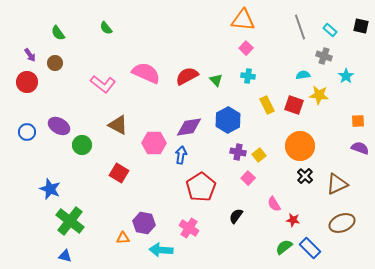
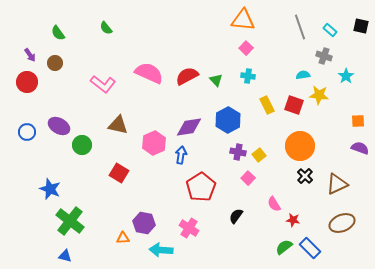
pink semicircle at (146, 73): moved 3 px right
brown triangle at (118, 125): rotated 15 degrees counterclockwise
pink hexagon at (154, 143): rotated 25 degrees counterclockwise
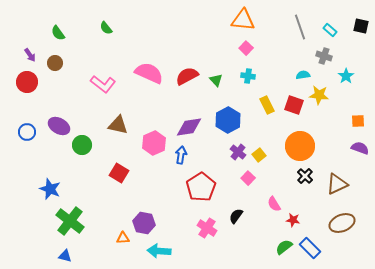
purple cross at (238, 152): rotated 28 degrees clockwise
pink cross at (189, 228): moved 18 px right
cyan arrow at (161, 250): moved 2 px left, 1 px down
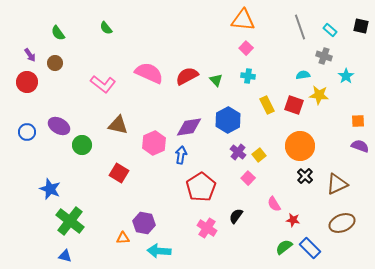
purple semicircle at (360, 148): moved 2 px up
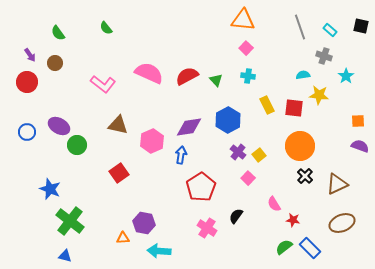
red square at (294, 105): moved 3 px down; rotated 12 degrees counterclockwise
pink hexagon at (154, 143): moved 2 px left, 2 px up
green circle at (82, 145): moved 5 px left
red square at (119, 173): rotated 24 degrees clockwise
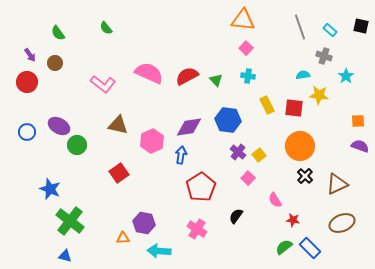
blue hexagon at (228, 120): rotated 25 degrees counterclockwise
pink semicircle at (274, 204): moved 1 px right, 4 px up
pink cross at (207, 228): moved 10 px left, 1 px down
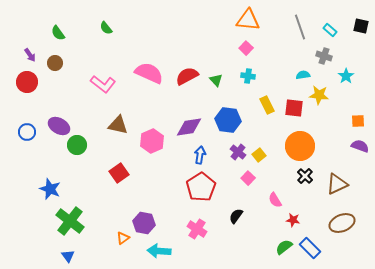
orange triangle at (243, 20): moved 5 px right
blue arrow at (181, 155): moved 19 px right
orange triangle at (123, 238): rotated 32 degrees counterclockwise
blue triangle at (65, 256): moved 3 px right; rotated 40 degrees clockwise
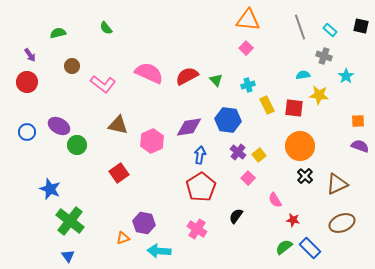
green semicircle at (58, 33): rotated 112 degrees clockwise
brown circle at (55, 63): moved 17 px right, 3 px down
cyan cross at (248, 76): moved 9 px down; rotated 24 degrees counterclockwise
orange triangle at (123, 238): rotated 16 degrees clockwise
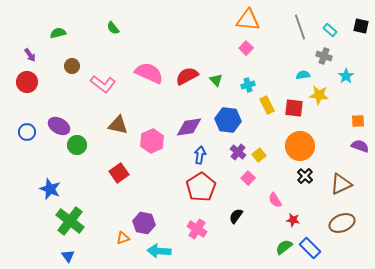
green semicircle at (106, 28): moved 7 px right
brown triangle at (337, 184): moved 4 px right
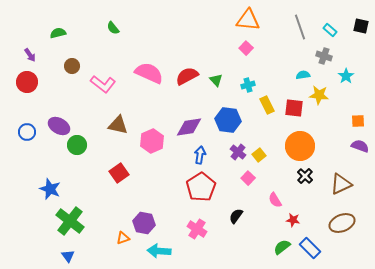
green semicircle at (284, 247): moved 2 px left
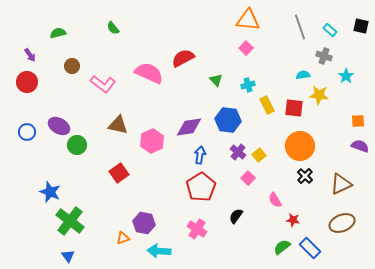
red semicircle at (187, 76): moved 4 px left, 18 px up
blue star at (50, 189): moved 3 px down
